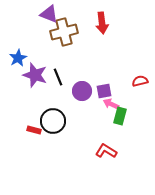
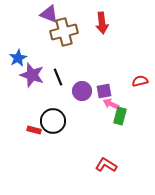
purple star: moved 3 px left
red L-shape: moved 14 px down
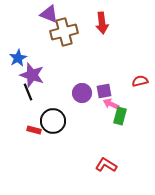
black line: moved 30 px left, 15 px down
purple circle: moved 2 px down
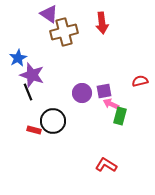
purple triangle: rotated 12 degrees clockwise
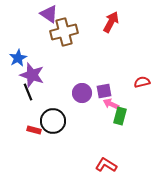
red arrow: moved 9 px right, 1 px up; rotated 145 degrees counterclockwise
red semicircle: moved 2 px right, 1 px down
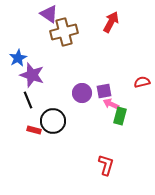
black line: moved 8 px down
red L-shape: rotated 75 degrees clockwise
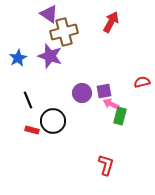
purple star: moved 18 px right, 19 px up
red rectangle: moved 2 px left
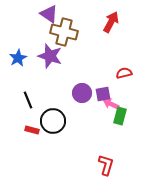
brown cross: rotated 28 degrees clockwise
red semicircle: moved 18 px left, 9 px up
purple square: moved 1 px left, 3 px down
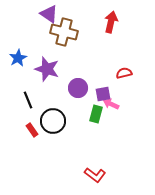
red arrow: rotated 15 degrees counterclockwise
purple star: moved 3 px left, 13 px down
purple circle: moved 4 px left, 5 px up
green rectangle: moved 24 px left, 2 px up
red rectangle: rotated 40 degrees clockwise
red L-shape: moved 11 px left, 10 px down; rotated 110 degrees clockwise
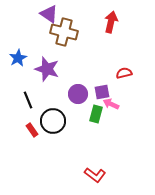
purple circle: moved 6 px down
purple square: moved 1 px left, 2 px up
